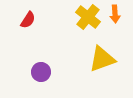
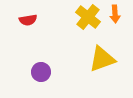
red semicircle: rotated 48 degrees clockwise
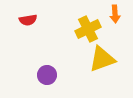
yellow cross: moved 12 px down; rotated 25 degrees clockwise
purple circle: moved 6 px right, 3 px down
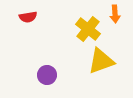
red semicircle: moved 3 px up
yellow cross: rotated 25 degrees counterclockwise
yellow triangle: moved 1 px left, 2 px down
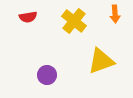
yellow cross: moved 14 px left, 8 px up
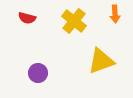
red semicircle: moved 1 px left, 1 px down; rotated 24 degrees clockwise
purple circle: moved 9 px left, 2 px up
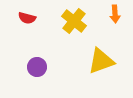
purple circle: moved 1 px left, 6 px up
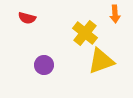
yellow cross: moved 11 px right, 12 px down
purple circle: moved 7 px right, 2 px up
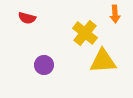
yellow triangle: moved 2 px right; rotated 16 degrees clockwise
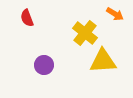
orange arrow: rotated 54 degrees counterclockwise
red semicircle: rotated 54 degrees clockwise
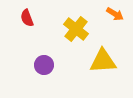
yellow cross: moved 9 px left, 4 px up
